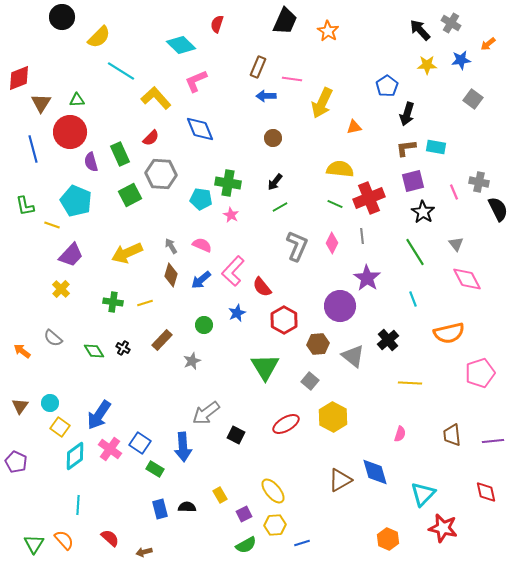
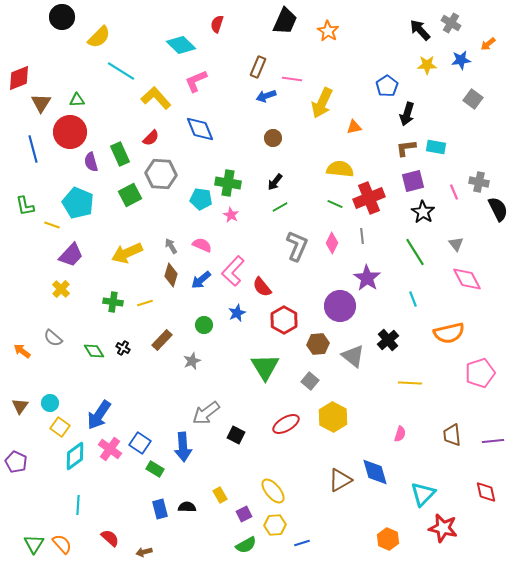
blue arrow at (266, 96): rotated 18 degrees counterclockwise
cyan pentagon at (76, 201): moved 2 px right, 2 px down
orange semicircle at (64, 540): moved 2 px left, 4 px down
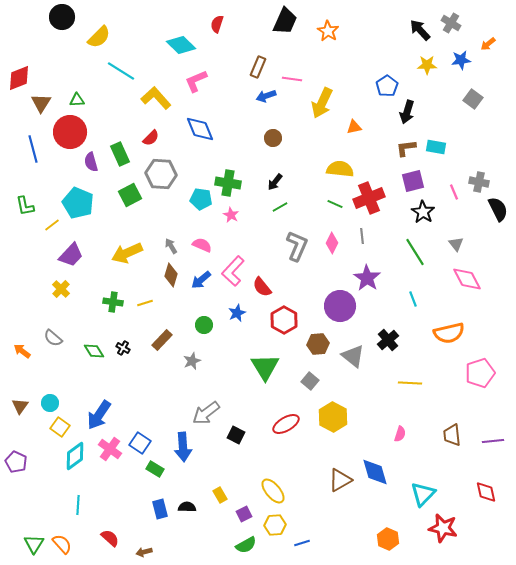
black arrow at (407, 114): moved 2 px up
yellow line at (52, 225): rotated 56 degrees counterclockwise
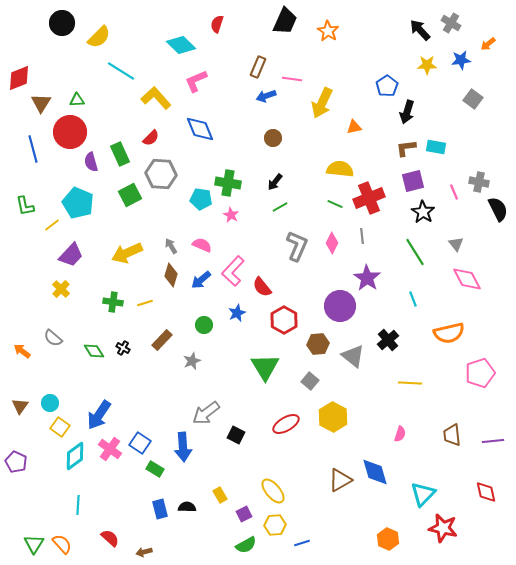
black circle at (62, 17): moved 6 px down
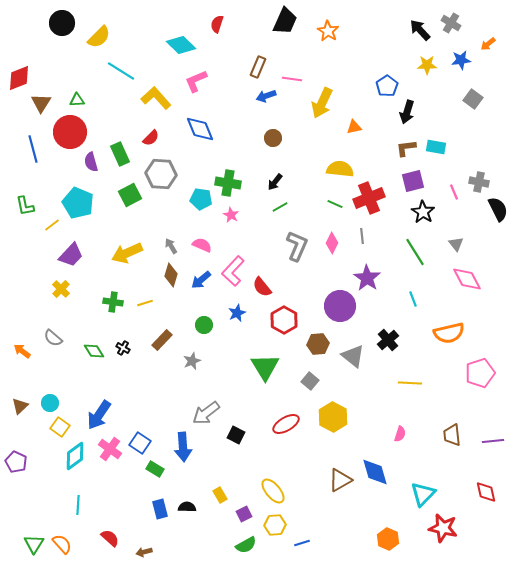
brown triangle at (20, 406): rotated 12 degrees clockwise
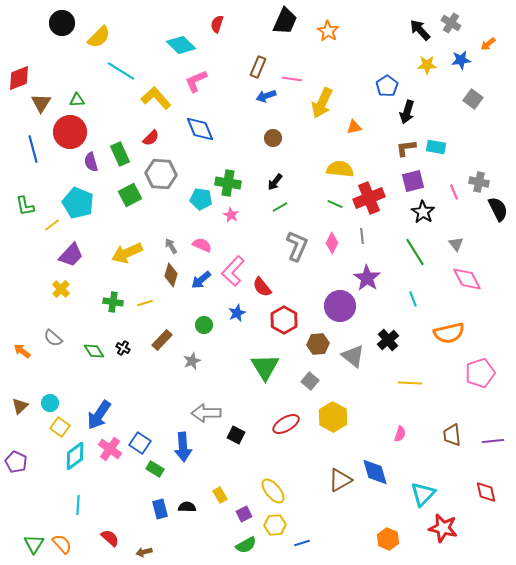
gray arrow at (206, 413): rotated 36 degrees clockwise
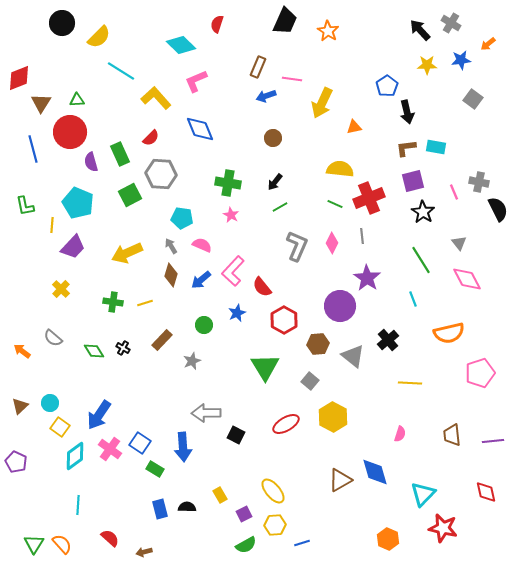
black arrow at (407, 112): rotated 30 degrees counterclockwise
cyan pentagon at (201, 199): moved 19 px left, 19 px down
yellow line at (52, 225): rotated 49 degrees counterclockwise
gray triangle at (456, 244): moved 3 px right, 1 px up
green line at (415, 252): moved 6 px right, 8 px down
purple trapezoid at (71, 255): moved 2 px right, 8 px up
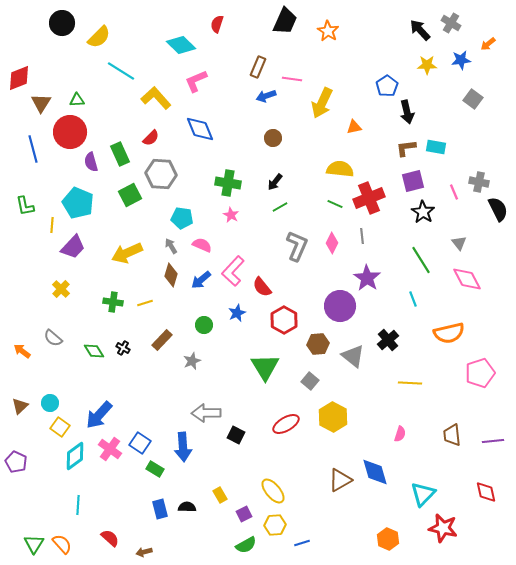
blue arrow at (99, 415): rotated 8 degrees clockwise
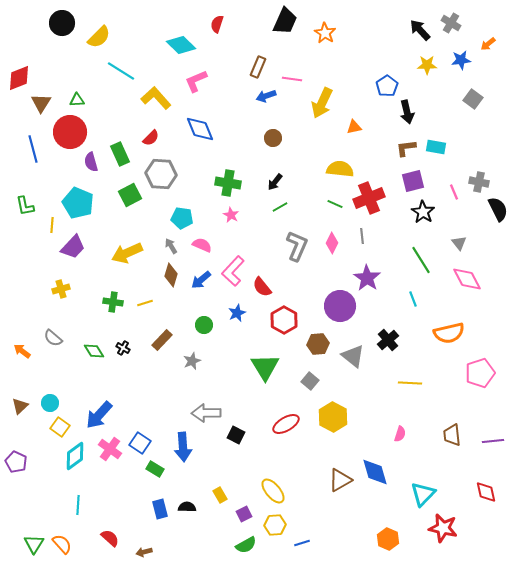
orange star at (328, 31): moved 3 px left, 2 px down
yellow cross at (61, 289): rotated 30 degrees clockwise
